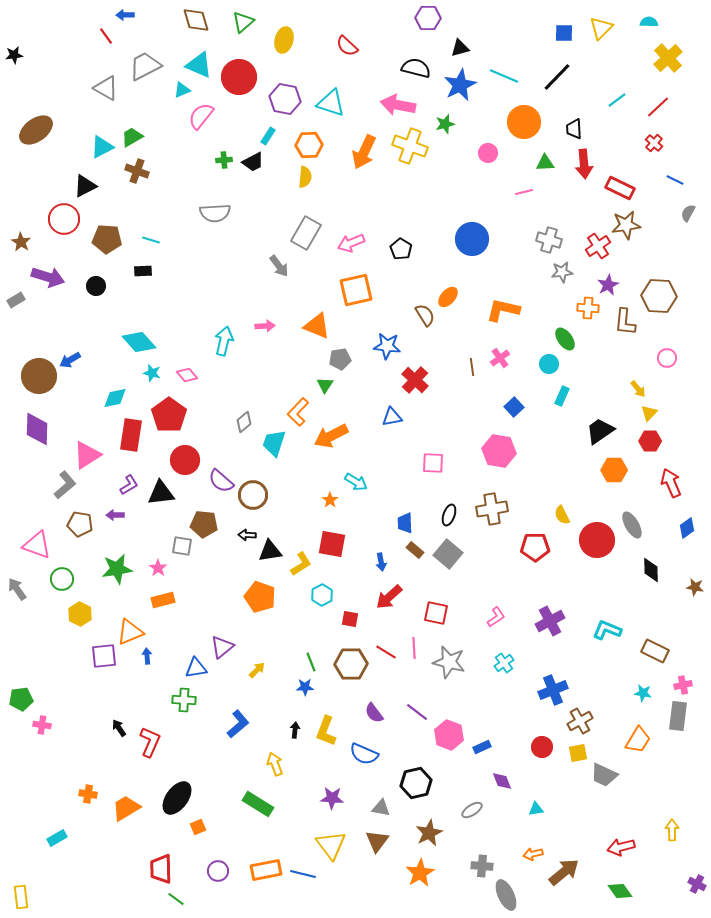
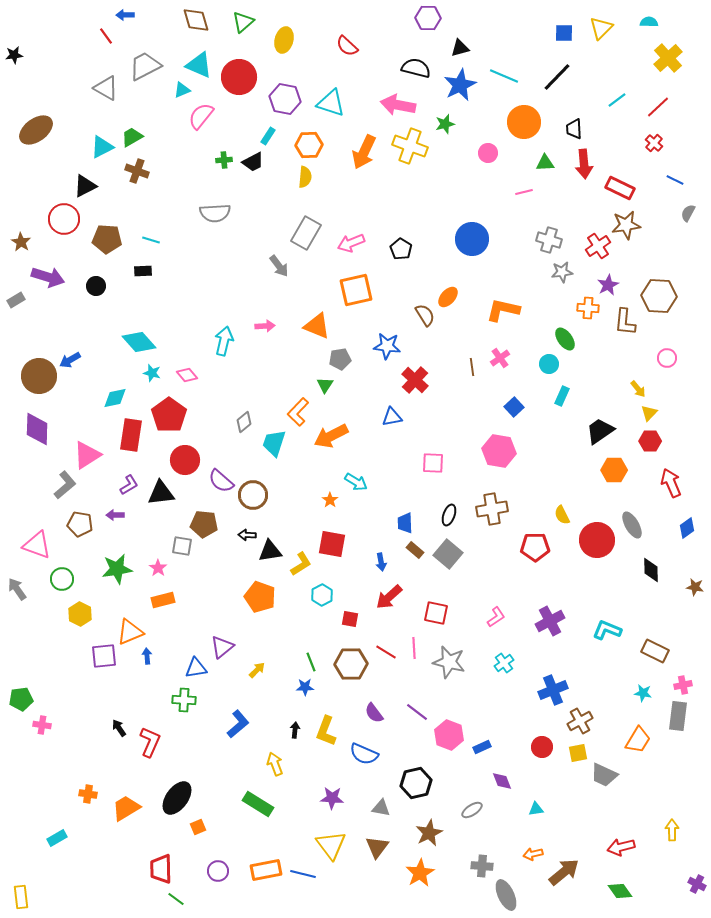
brown triangle at (377, 841): moved 6 px down
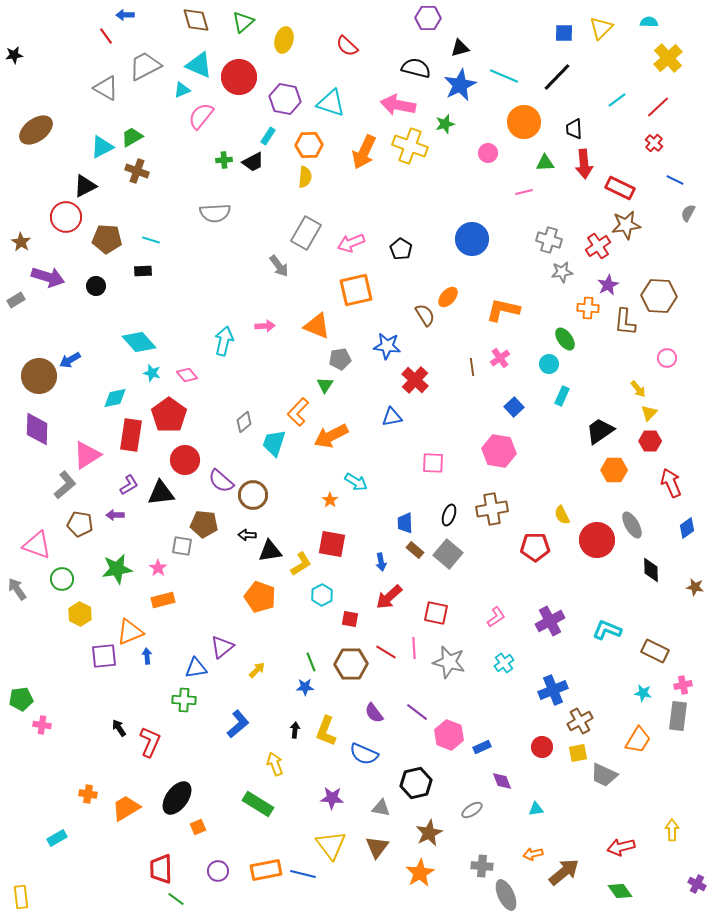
red circle at (64, 219): moved 2 px right, 2 px up
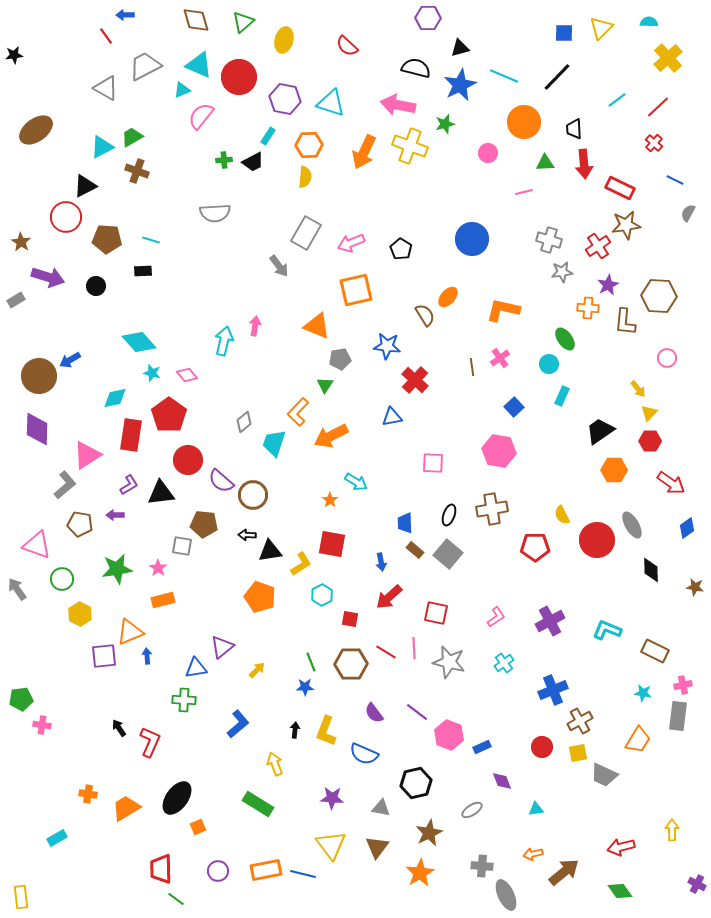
pink arrow at (265, 326): moved 10 px left; rotated 78 degrees counterclockwise
red circle at (185, 460): moved 3 px right
red arrow at (671, 483): rotated 148 degrees clockwise
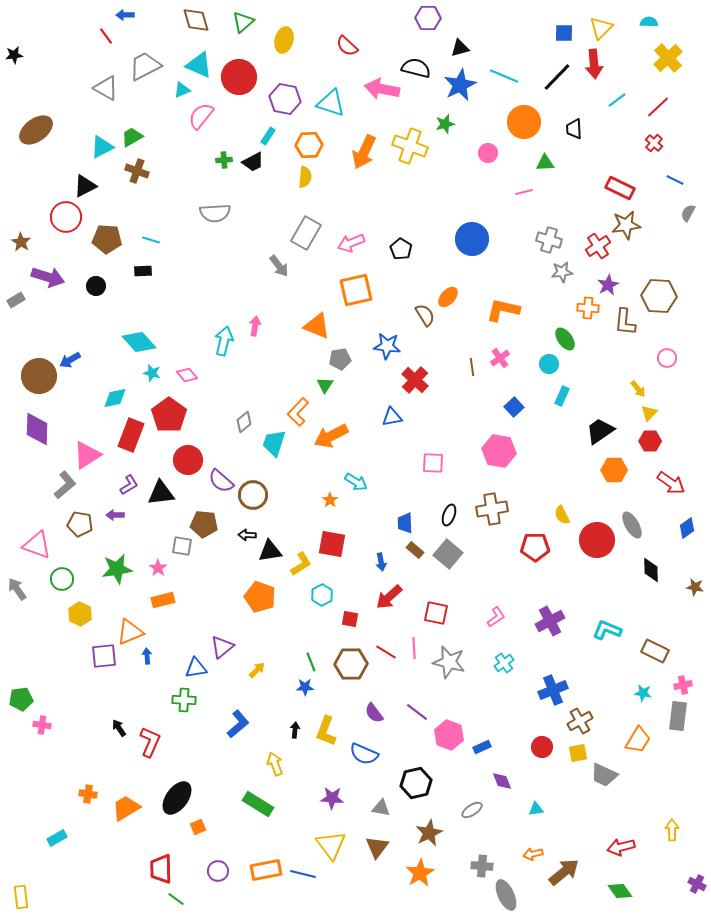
pink arrow at (398, 105): moved 16 px left, 16 px up
red arrow at (584, 164): moved 10 px right, 100 px up
red rectangle at (131, 435): rotated 12 degrees clockwise
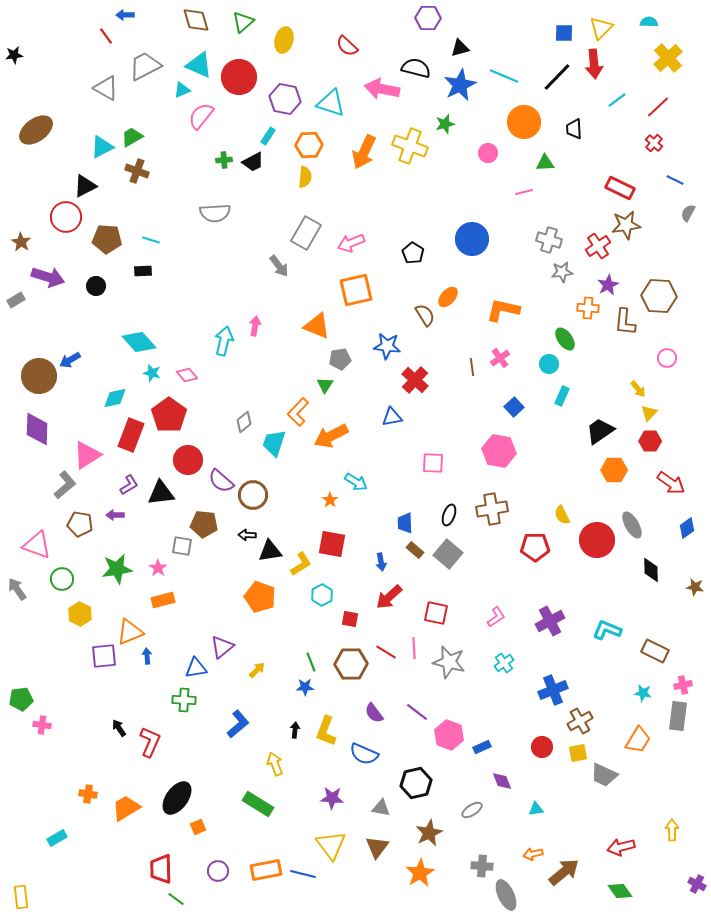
black pentagon at (401, 249): moved 12 px right, 4 px down
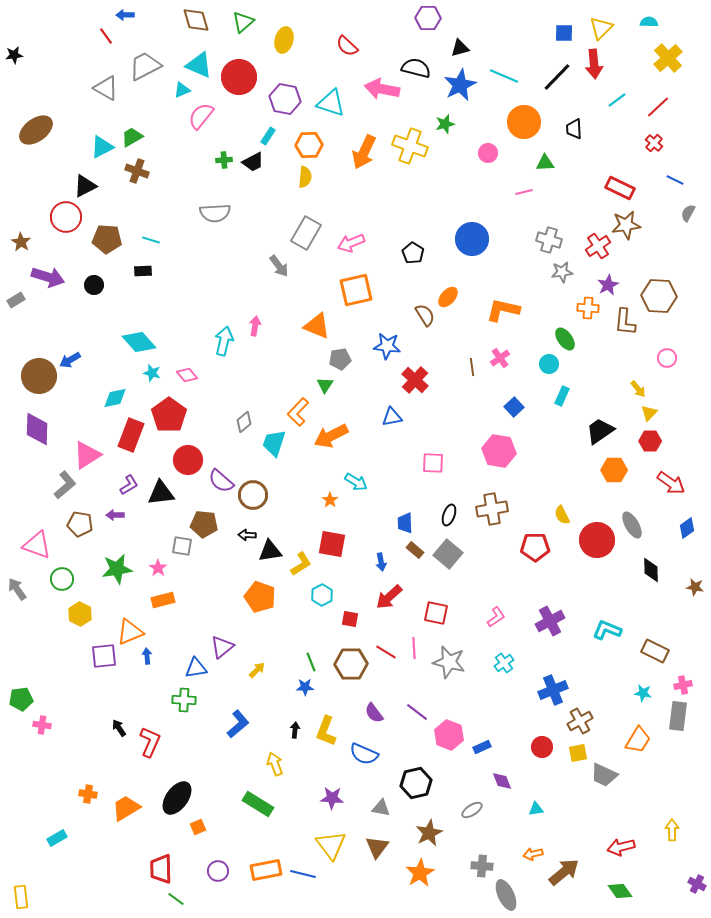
black circle at (96, 286): moved 2 px left, 1 px up
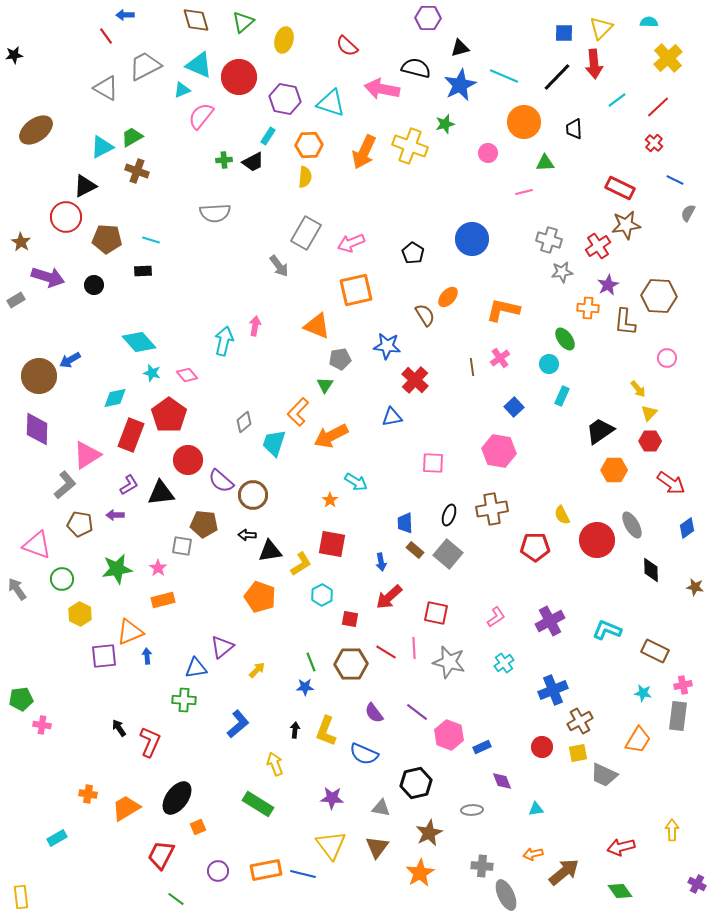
gray ellipse at (472, 810): rotated 30 degrees clockwise
red trapezoid at (161, 869): moved 14 px up; rotated 28 degrees clockwise
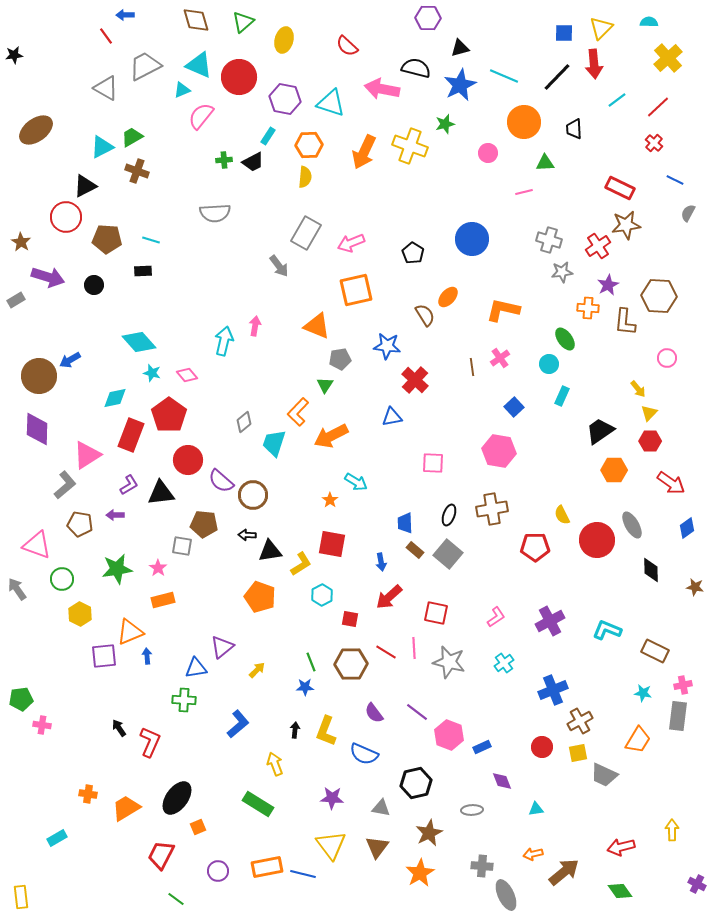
orange rectangle at (266, 870): moved 1 px right, 3 px up
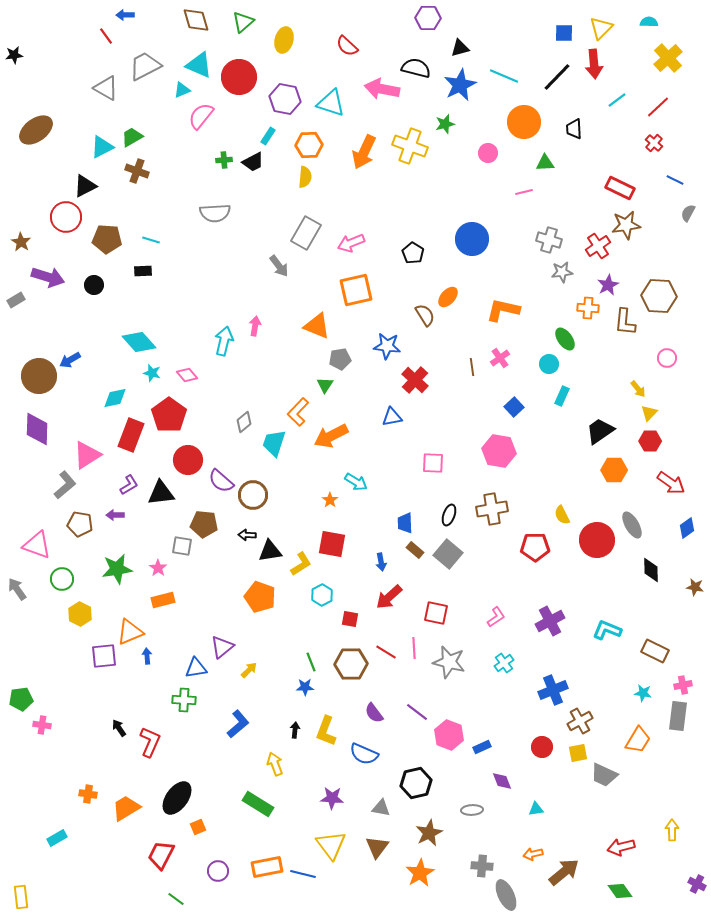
yellow arrow at (257, 670): moved 8 px left
